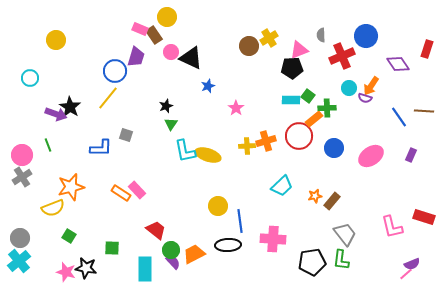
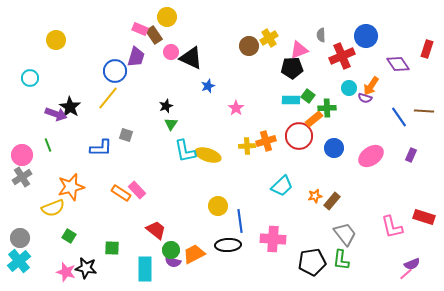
purple semicircle at (173, 262): rotated 147 degrees clockwise
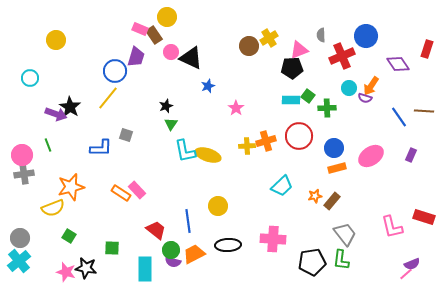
orange rectangle at (314, 119): moved 23 px right, 49 px down; rotated 24 degrees clockwise
gray cross at (22, 177): moved 2 px right, 3 px up; rotated 24 degrees clockwise
blue line at (240, 221): moved 52 px left
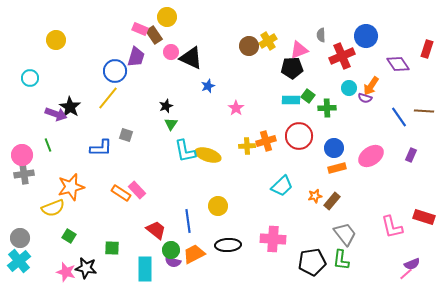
yellow cross at (269, 38): moved 1 px left, 3 px down
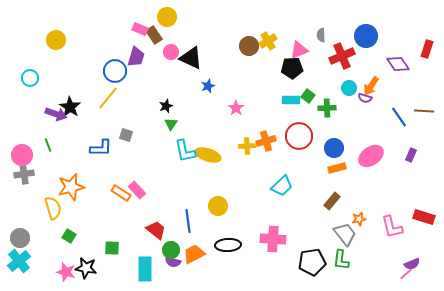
orange star at (315, 196): moved 44 px right, 23 px down
yellow semicircle at (53, 208): rotated 85 degrees counterclockwise
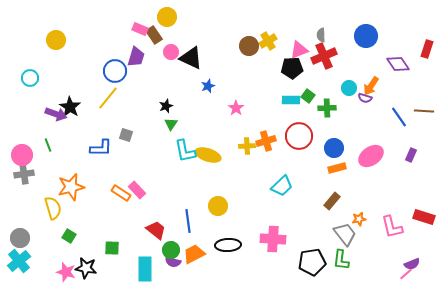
red cross at (342, 56): moved 18 px left
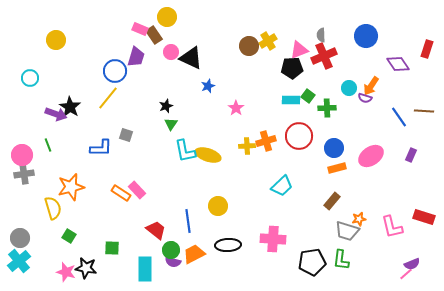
gray trapezoid at (345, 234): moved 2 px right, 3 px up; rotated 145 degrees clockwise
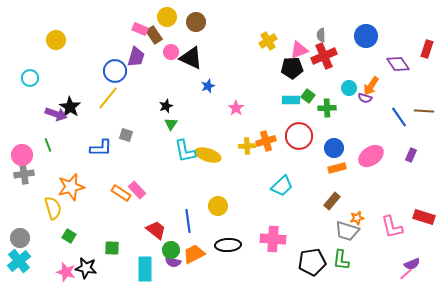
brown circle at (249, 46): moved 53 px left, 24 px up
orange star at (359, 219): moved 2 px left, 1 px up
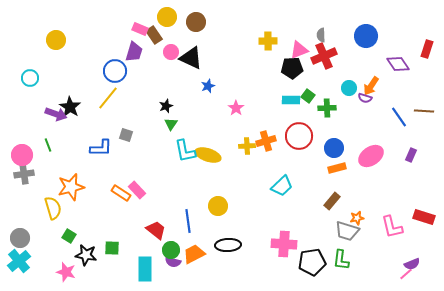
yellow cross at (268, 41): rotated 30 degrees clockwise
purple trapezoid at (136, 57): moved 2 px left, 5 px up
pink cross at (273, 239): moved 11 px right, 5 px down
black star at (86, 268): moved 13 px up
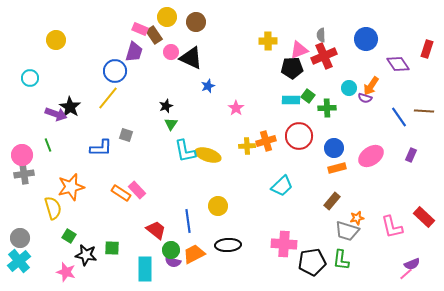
blue circle at (366, 36): moved 3 px down
red rectangle at (424, 217): rotated 25 degrees clockwise
